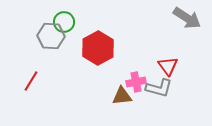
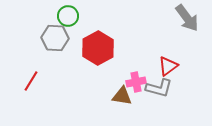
gray arrow: rotated 20 degrees clockwise
green circle: moved 4 px right, 6 px up
gray hexagon: moved 4 px right, 2 px down
red triangle: rotated 30 degrees clockwise
brown triangle: rotated 15 degrees clockwise
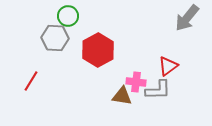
gray arrow: rotated 76 degrees clockwise
red hexagon: moved 2 px down
pink cross: rotated 18 degrees clockwise
gray L-shape: moved 1 px left, 2 px down; rotated 16 degrees counterclockwise
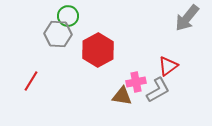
gray hexagon: moved 3 px right, 4 px up
pink cross: rotated 18 degrees counterclockwise
gray L-shape: rotated 28 degrees counterclockwise
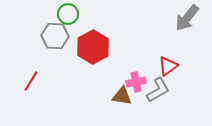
green circle: moved 2 px up
gray hexagon: moved 3 px left, 2 px down
red hexagon: moved 5 px left, 3 px up
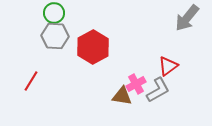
green circle: moved 14 px left, 1 px up
pink cross: moved 2 px down; rotated 18 degrees counterclockwise
